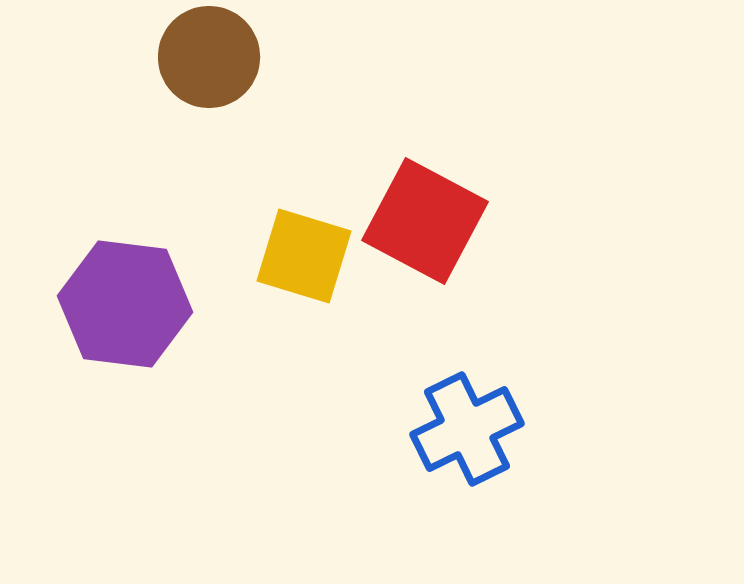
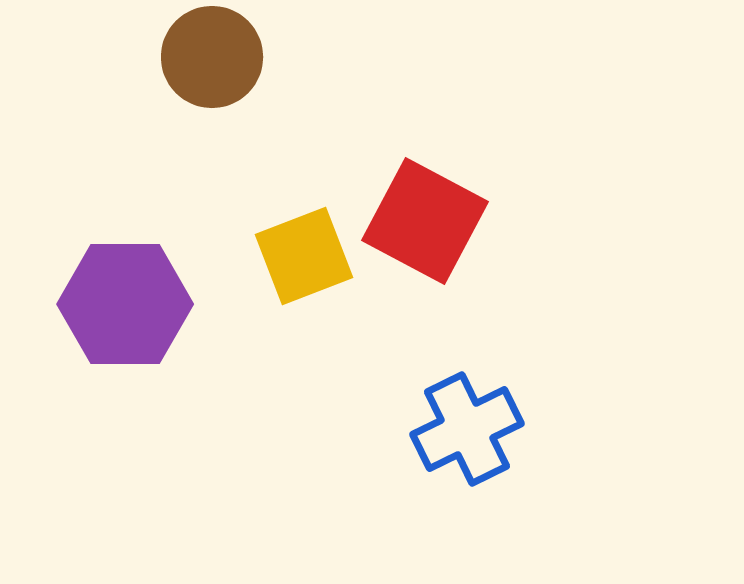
brown circle: moved 3 px right
yellow square: rotated 38 degrees counterclockwise
purple hexagon: rotated 7 degrees counterclockwise
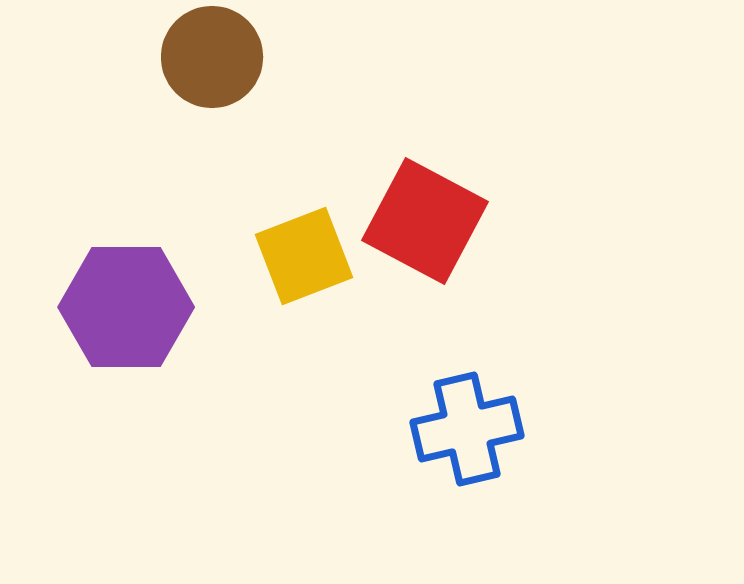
purple hexagon: moved 1 px right, 3 px down
blue cross: rotated 13 degrees clockwise
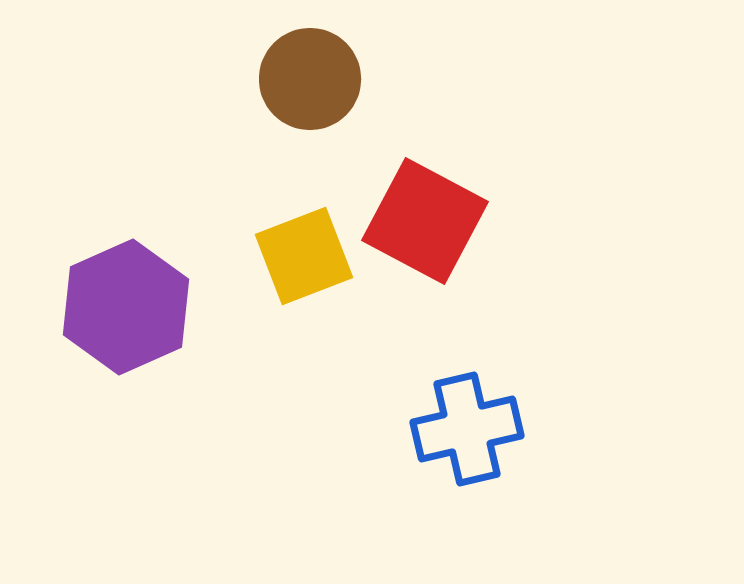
brown circle: moved 98 px right, 22 px down
purple hexagon: rotated 24 degrees counterclockwise
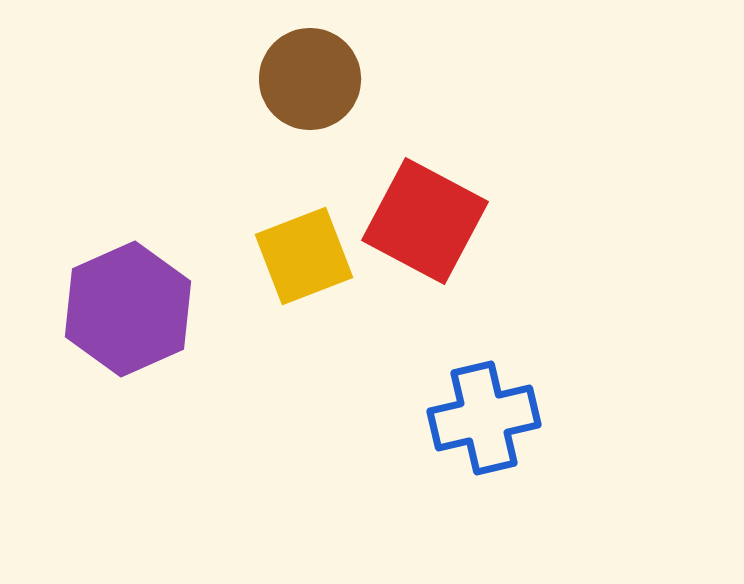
purple hexagon: moved 2 px right, 2 px down
blue cross: moved 17 px right, 11 px up
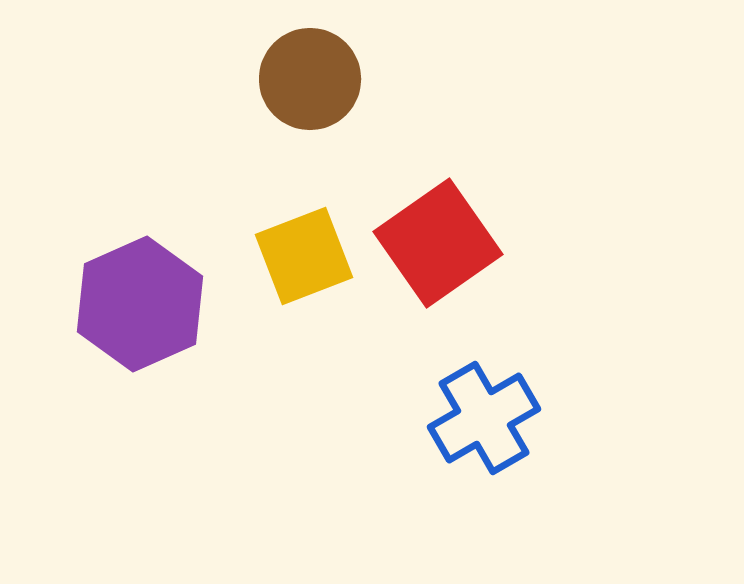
red square: moved 13 px right, 22 px down; rotated 27 degrees clockwise
purple hexagon: moved 12 px right, 5 px up
blue cross: rotated 17 degrees counterclockwise
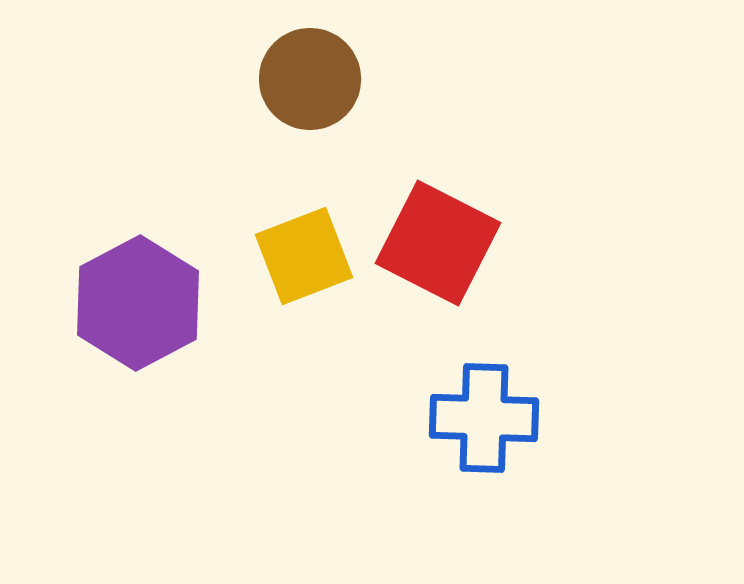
red square: rotated 28 degrees counterclockwise
purple hexagon: moved 2 px left, 1 px up; rotated 4 degrees counterclockwise
blue cross: rotated 32 degrees clockwise
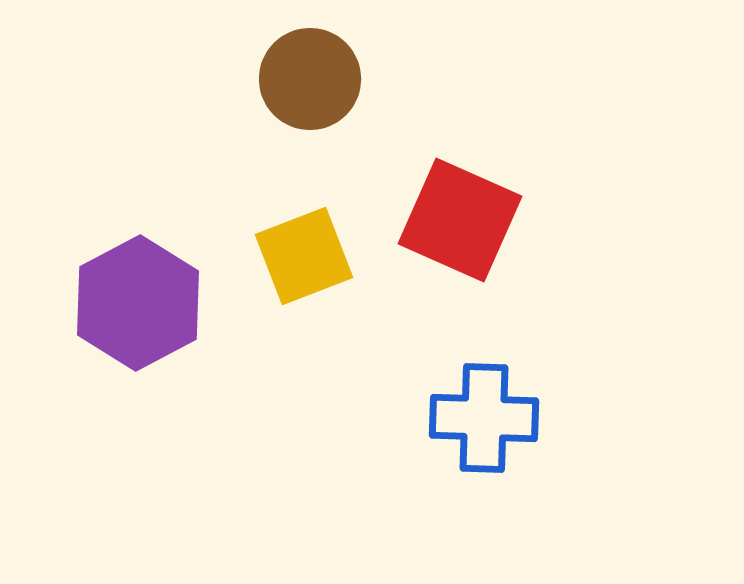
red square: moved 22 px right, 23 px up; rotated 3 degrees counterclockwise
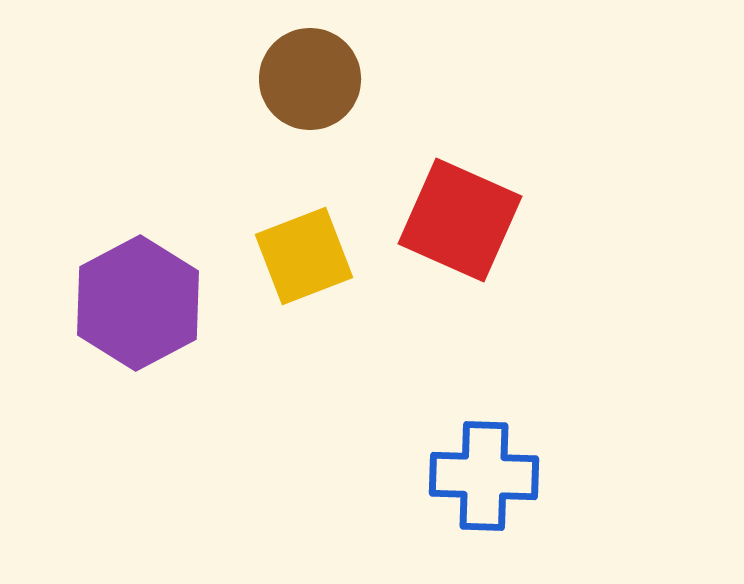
blue cross: moved 58 px down
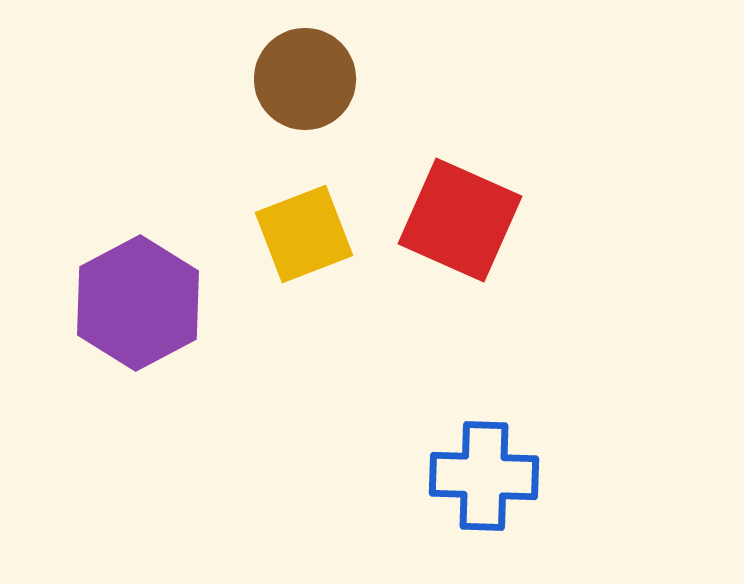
brown circle: moved 5 px left
yellow square: moved 22 px up
